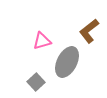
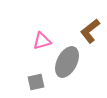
brown L-shape: moved 1 px right
gray square: rotated 30 degrees clockwise
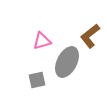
brown L-shape: moved 5 px down
gray square: moved 1 px right, 2 px up
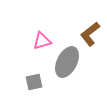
brown L-shape: moved 2 px up
gray square: moved 3 px left, 2 px down
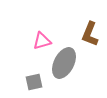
brown L-shape: rotated 30 degrees counterclockwise
gray ellipse: moved 3 px left, 1 px down
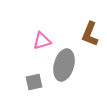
gray ellipse: moved 2 px down; rotated 12 degrees counterclockwise
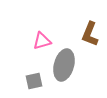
gray square: moved 1 px up
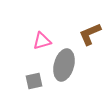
brown L-shape: rotated 45 degrees clockwise
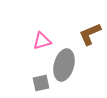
gray square: moved 7 px right, 2 px down
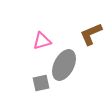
brown L-shape: moved 1 px right
gray ellipse: rotated 12 degrees clockwise
